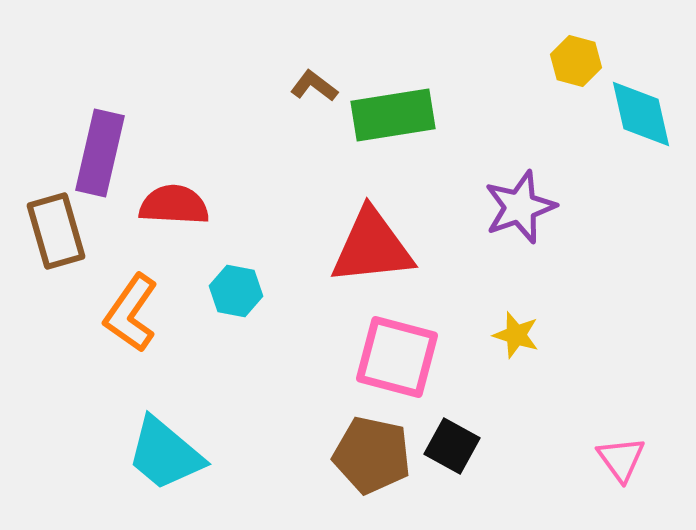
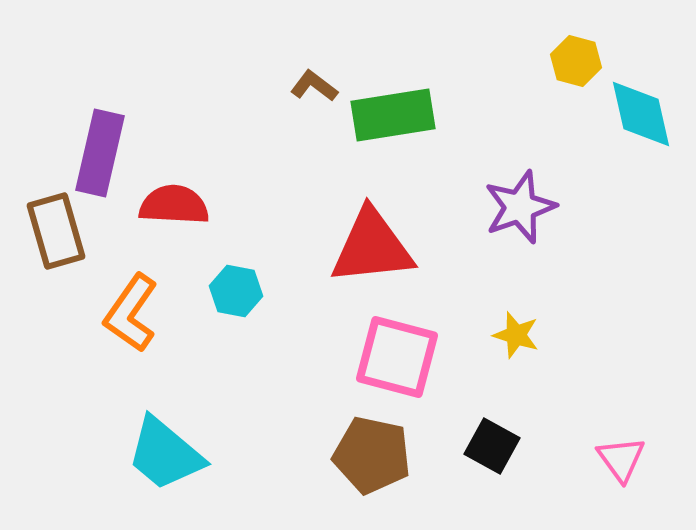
black square: moved 40 px right
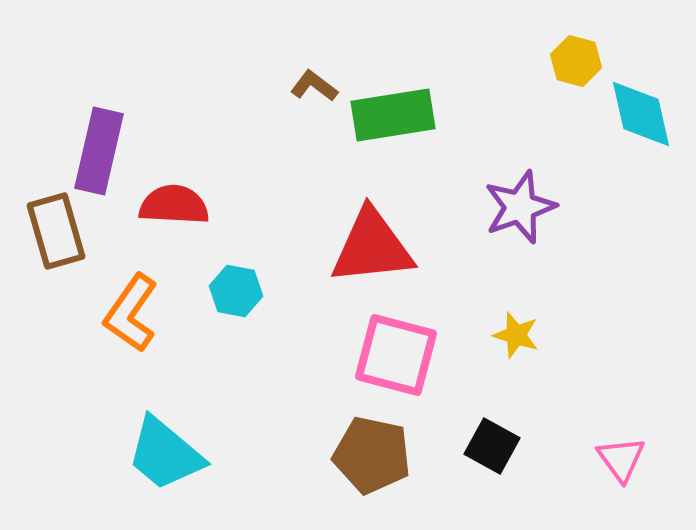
purple rectangle: moved 1 px left, 2 px up
pink square: moved 1 px left, 2 px up
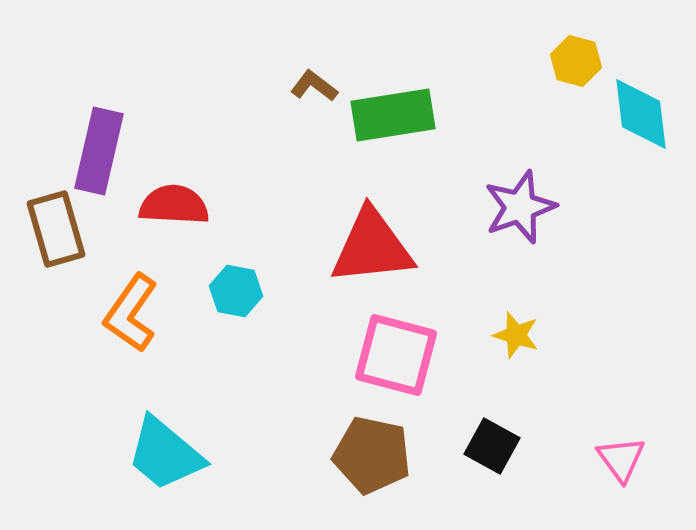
cyan diamond: rotated 6 degrees clockwise
brown rectangle: moved 2 px up
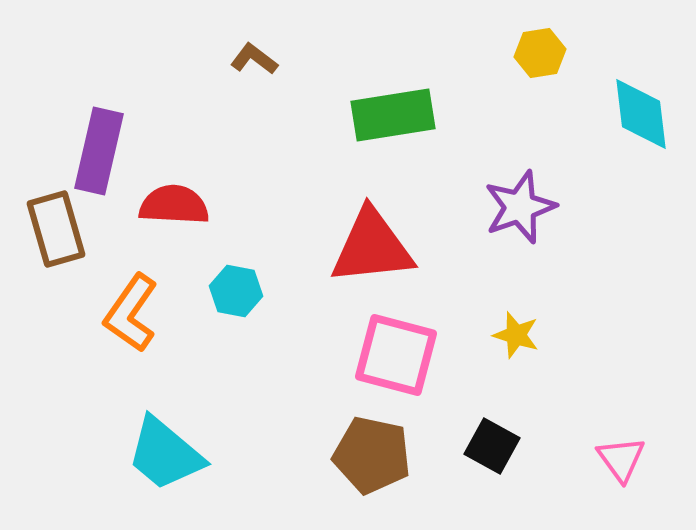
yellow hexagon: moved 36 px left, 8 px up; rotated 24 degrees counterclockwise
brown L-shape: moved 60 px left, 27 px up
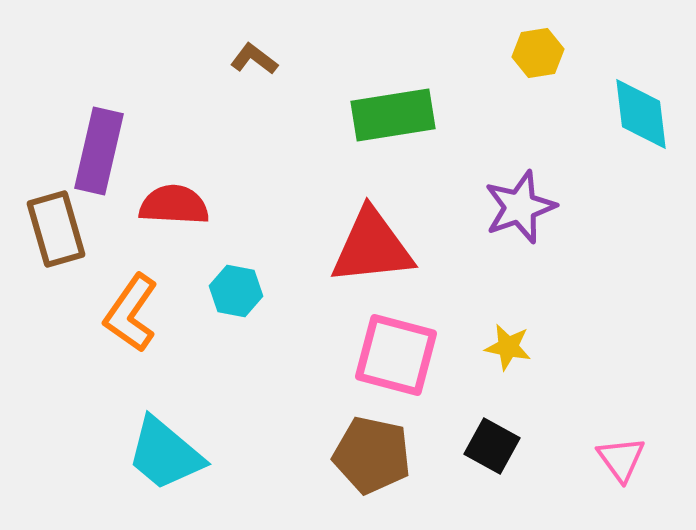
yellow hexagon: moved 2 px left
yellow star: moved 8 px left, 12 px down; rotated 6 degrees counterclockwise
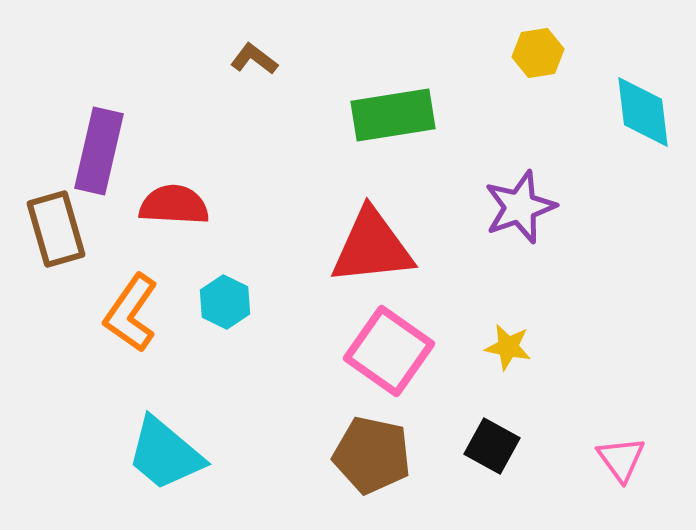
cyan diamond: moved 2 px right, 2 px up
cyan hexagon: moved 11 px left, 11 px down; rotated 15 degrees clockwise
pink square: moved 7 px left, 4 px up; rotated 20 degrees clockwise
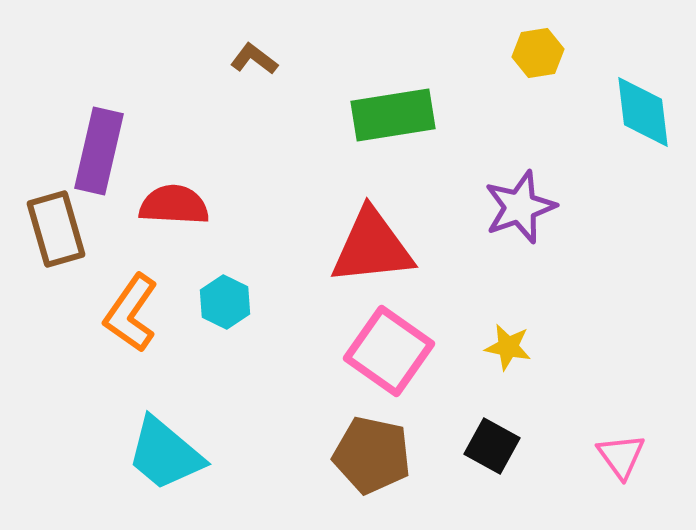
pink triangle: moved 3 px up
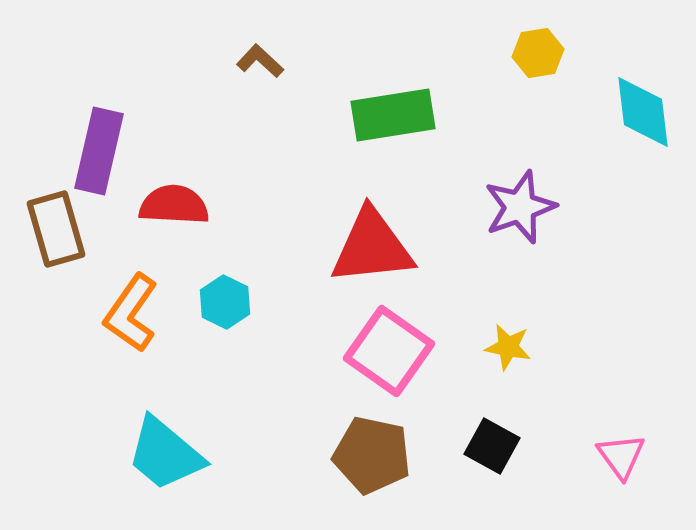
brown L-shape: moved 6 px right, 2 px down; rotated 6 degrees clockwise
